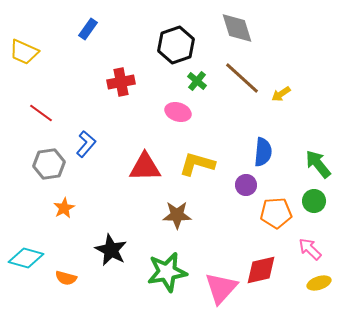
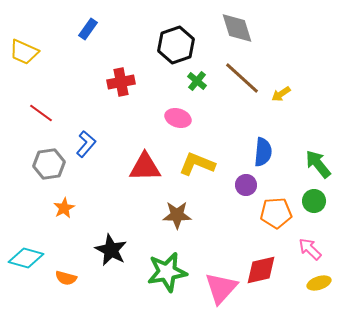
pink ellipse: moved 6 px down
yellow L-shape: rotated 6 degrees clockwise
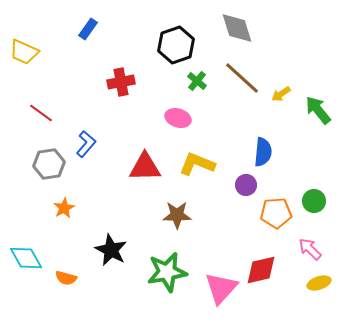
green arrow: moved 54 px up
cyan diamond: rotated 44 degrees clockwise
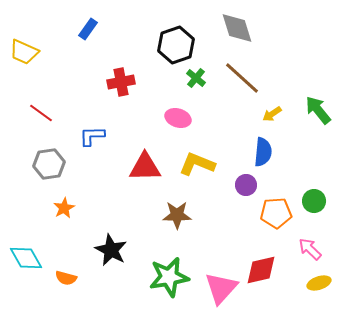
green cross: moved 1 px left, 3 px up
yellow arrow: moved 9 px left, 20 px down
blue L-shape: moved 6 px right, 8 px up; rotated 132 degrees counterclockwise
green star: moved 2 px right, 5 px down
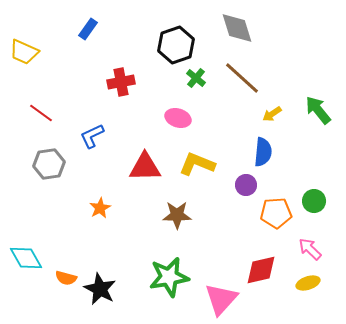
blue L-shape: rotated 24 degrees counterclockwise
orange star: moved 36 px right
black star: moved 11 px left, 39 px down
yellow ellipse: moved 11 px left
pink triangle: moved 11 px down
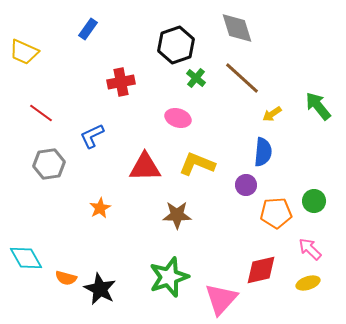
green arrow: moved 4 px up
green star: rotated 9 degrees counterclockwise
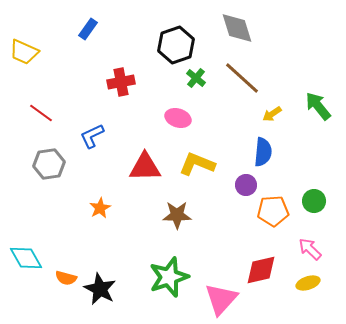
orange pentagon: moved 3 px left, 2 px up
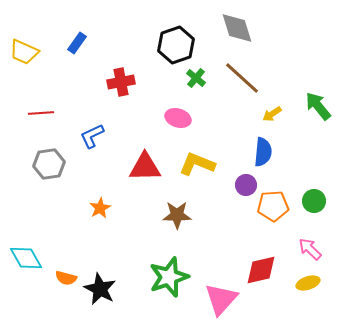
blue rectangle: moved 11 px left, 14 px down
red line: rotated 40 degrees counterclockwise
orange pentagon: moved 5 px up
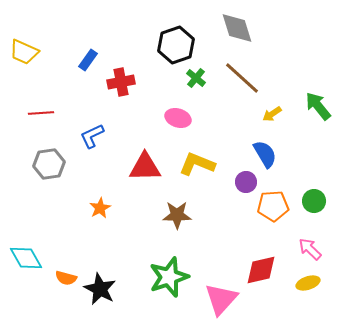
blue rectangle: moved 11 px right, 17 px down
blue semicircle: moved 2 px right, 2 px down; rotated 36 degrees counterclockwise
purple circle: moved 3 px up
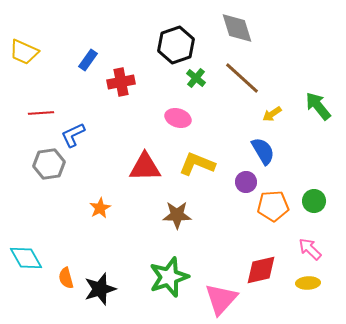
blue L-shape: moved 19 px left, 1 px up
blue semicircle: moved 2 px left, 3 px up
orange semicircle: rotated 60 degrees clockwise
yellow ellipse: rotated 15 degrees clockwise
black star: rotated 28 degrees clockwise
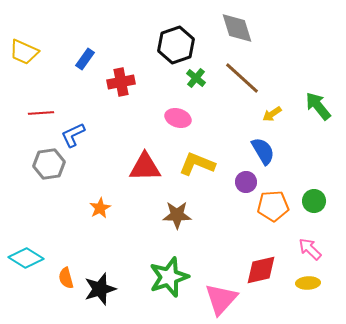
blue rectangle: moved 3 px left, 1 px up
cyan diamond: rotated 28 degrees counterclockwise
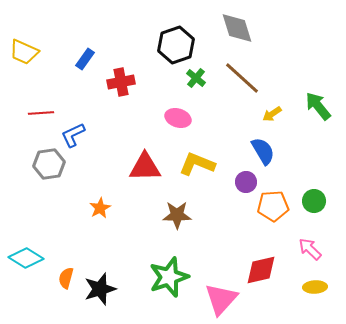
orange semicircle: rotated 30 degrees clockwise
yellow ellipse: moved 7 px right, 4 px down
